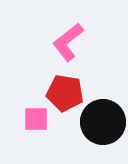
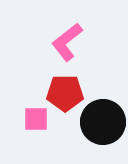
pink L-shape: moved 1 px left
red pentagon: rotated 9 degrees counterclockwise
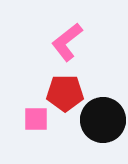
black circle: moved 2 px up
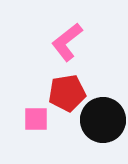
red pentagon: moved 2 px right; rotated 9 degrees counterclockwise
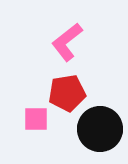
black circle: moved 3 px left, 9 px down
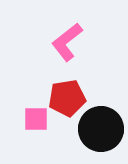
red pentagon: moved 5 px down
black circle: moved 1 px right
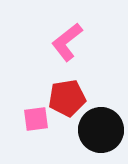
pink square: rotated 8 degrees counterclockwise
black circle: moved 1 px down
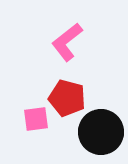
red pentagon: rotated 24 degrees clockwise
black circle: moved 2 px down
